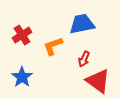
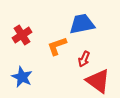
orange L-shape: moved 4 px right
blue star: rotated 10 degrees counterclockwise
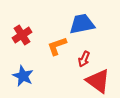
blue star: moved 1 px right, 1 px up
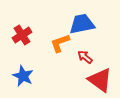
orange L-shape: moved 3 px right, 3 px up
red arrow: moved 1 px right, 2 px up; rotated 105 degrees clockwise
red triangle: moved 2 px right, 1 px up
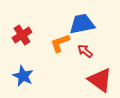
red arrow: moved 6 px up
